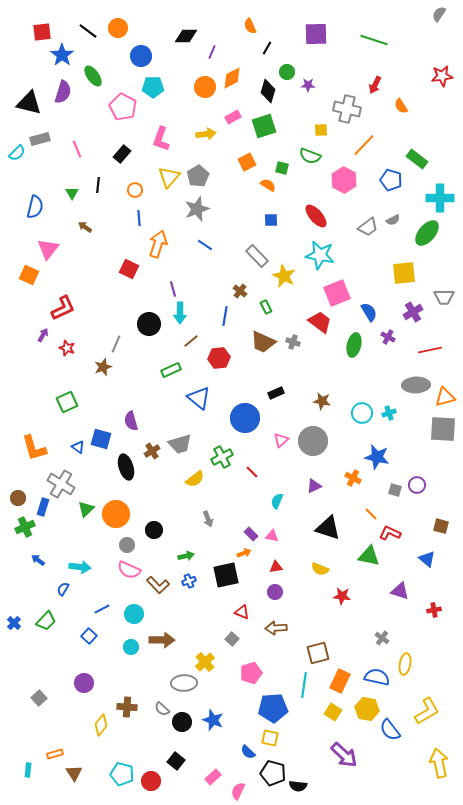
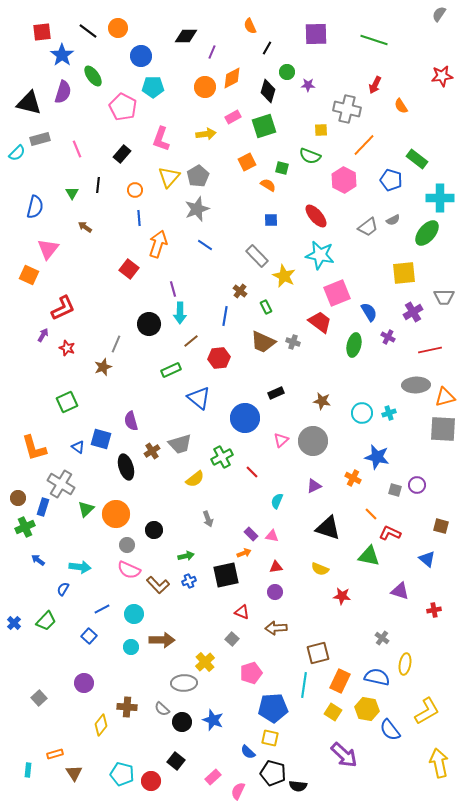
red square at (129, 269): rotated 12 degrees clockwise
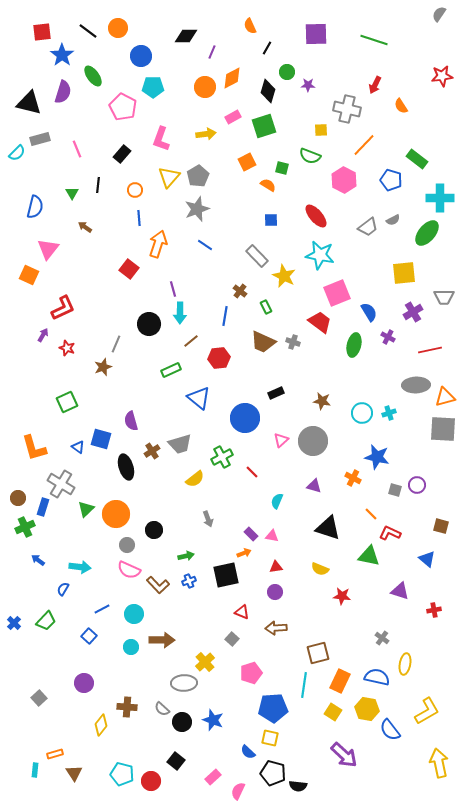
purple triangle at (314, 486): rotated 42 degrees clockwise
cyan rectangle at (28, 770): moved 7 px right
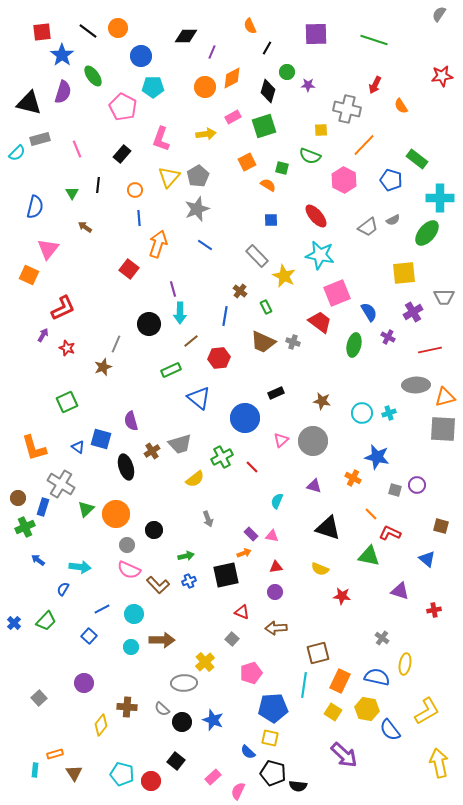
red line at (252, 472): moved 5 px up
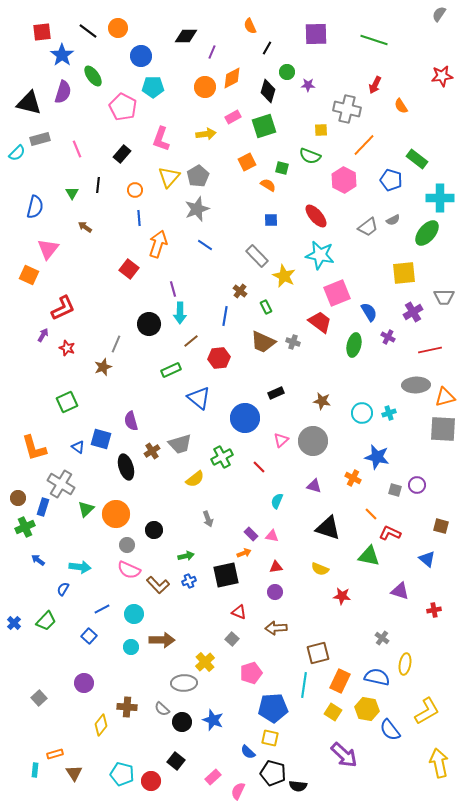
red line at (252, 467): moved 7 px right
red triangle at (242, 612): moved 3 px left
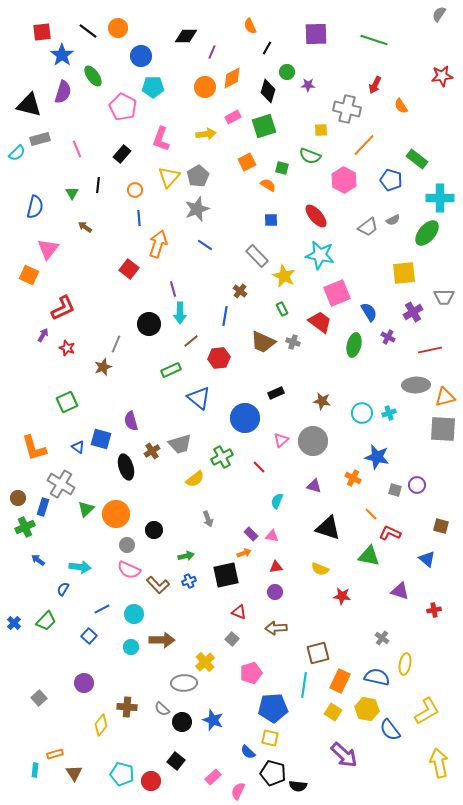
black triangle at (29, 103): moved 2 px down
green rectangle at (266, 307): moved 16 px right, 2 px down
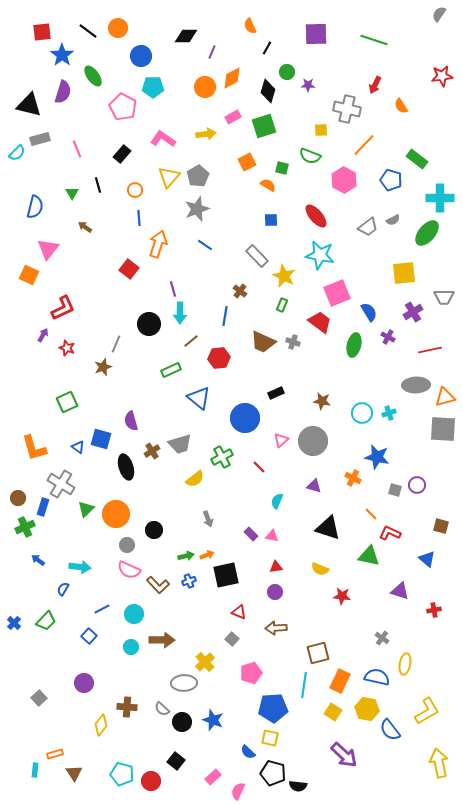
pink L-shape at (161, 139): moved 2 px right; rotated 105 degrees clockwise
black line at (98, 185): rotated 21 degrees counterclockwise
green rectangle at (282, 309): moved 4 px up; rotated 48 degrees clockwise
orange arrow at (244, 553): moved 37 px left, 2 px down
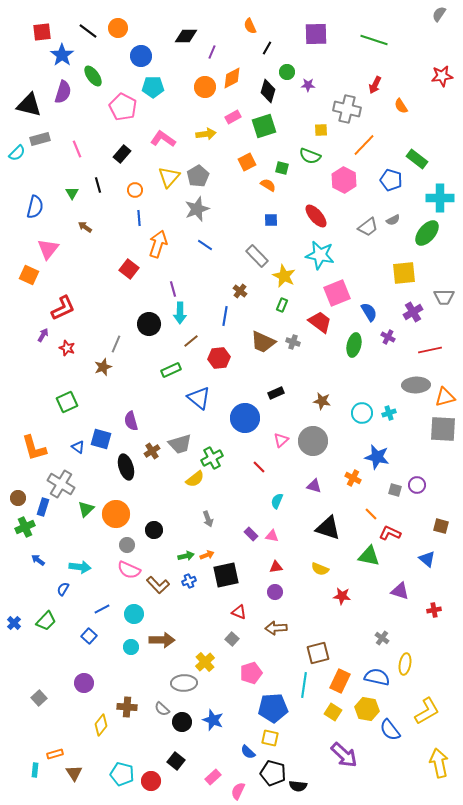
green cross at (222, 457): moved 10 px left, 1 px down
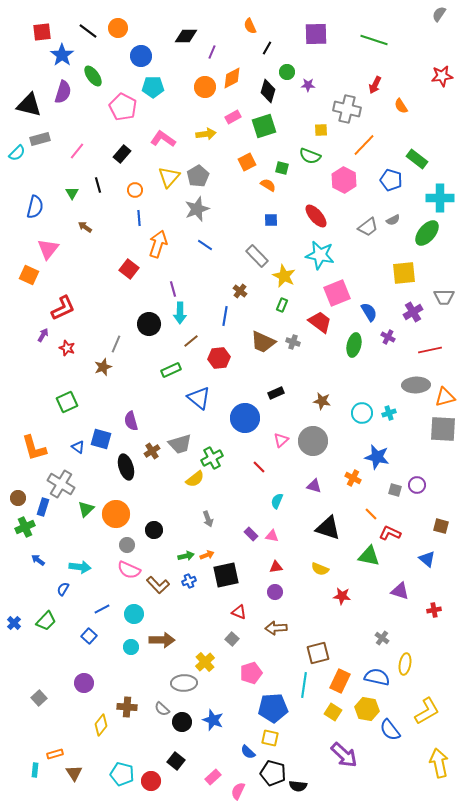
pink line at (77, 149): moved 2 px down; rotated 60 degrees clockwise
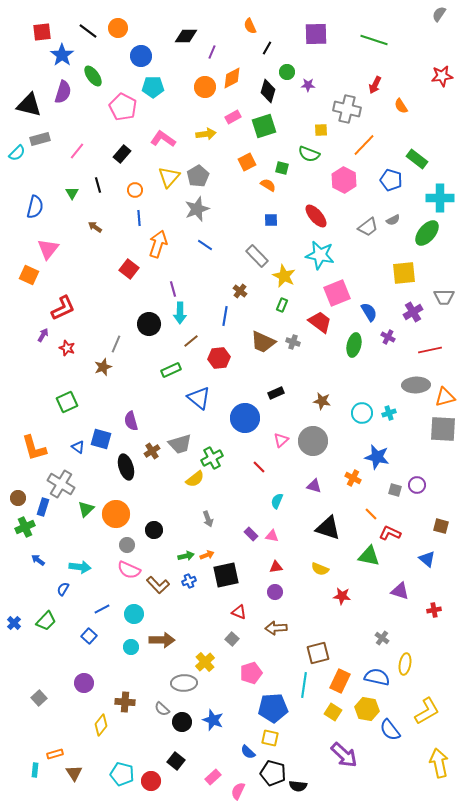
green semicircle at (310, 156): moved 1 px left, 2 px up
brown arrow at (85, 227): moved 10 px right
brown cross at (127, 707): moved 2 px left, 5 px up
